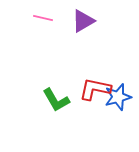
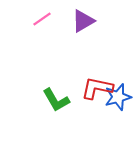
pink line: moved 1 px left, 1 px down; rotated 48 degrees counterclockwise
red L-shape: moved 2 px right, 1 px up
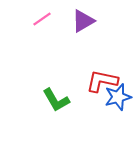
red L-shape: moved 5 px right, 7 px up
